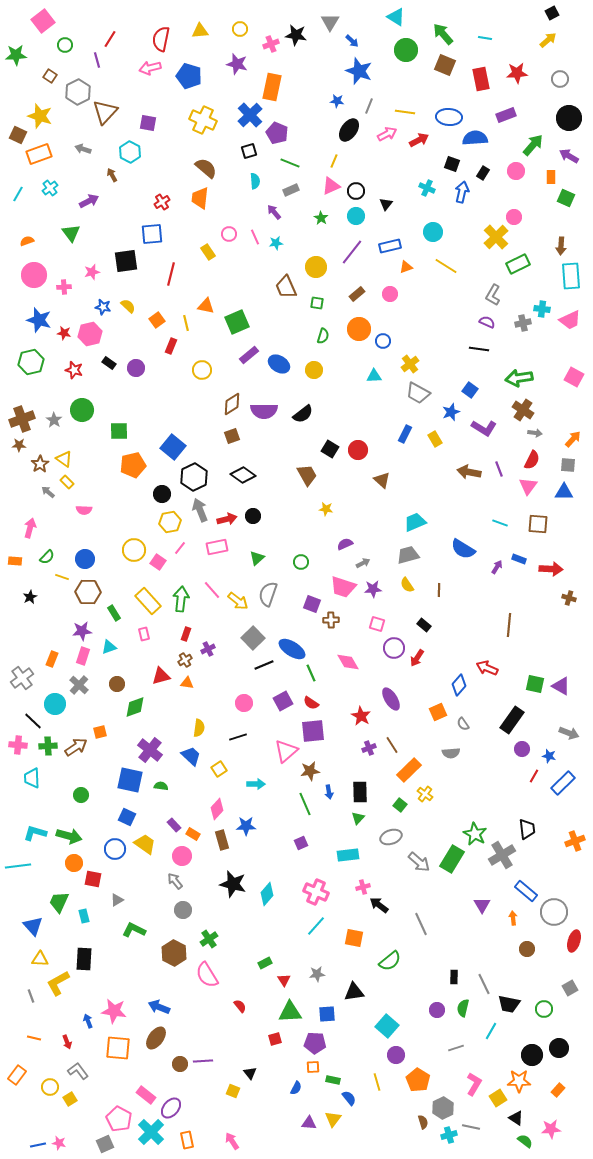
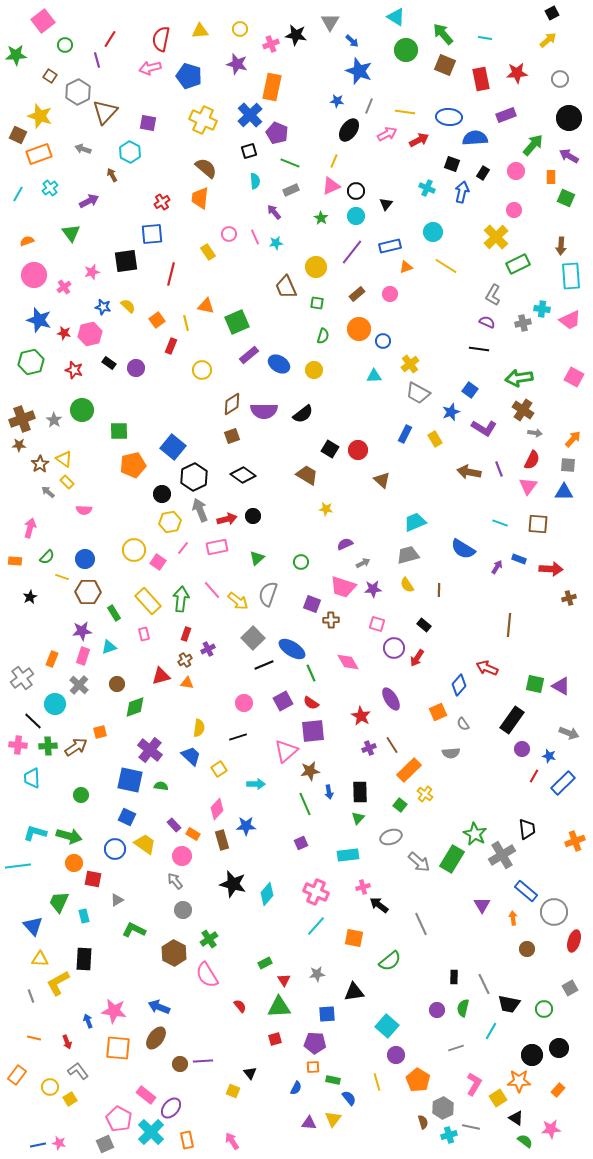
pink circle at (514, 217): moved 7 px up
pink cross at (64, 287): rotated 32 degrees counterclockwise
brown trapezoid at (307, 475): rotated 30 degrees counterclockwise
pink line at (180, 548): moved 3 px right
brown cross at (569, 598): rotated 32 degrees counterclockwise
green triangle at (290, 1012): moved 11 px left, 5 px up
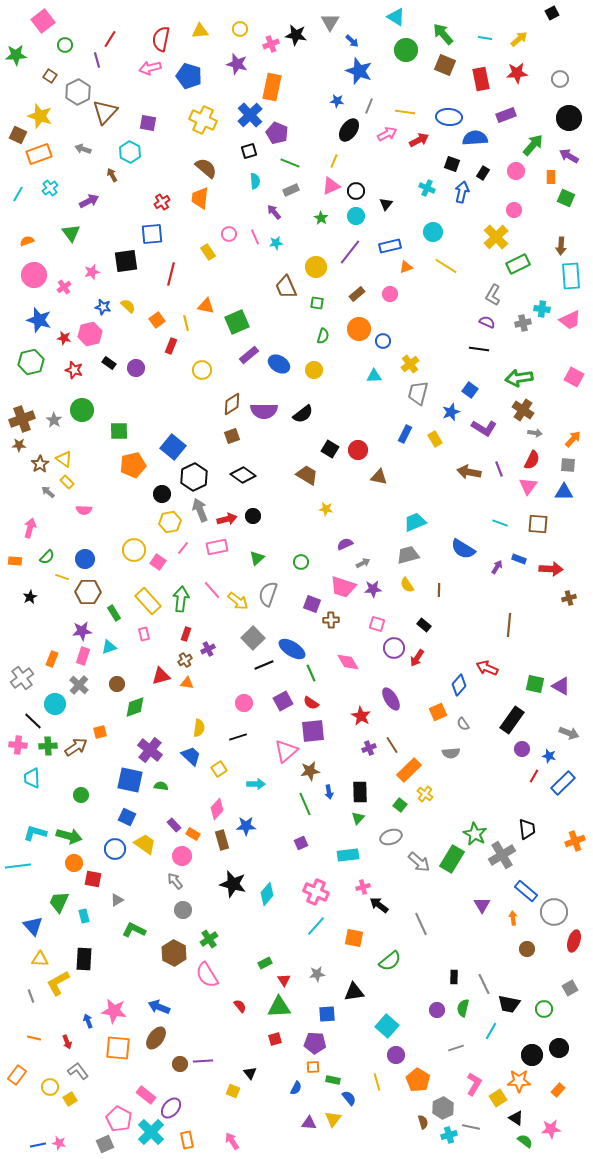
yellow arrow at (548, 40): moved 29 px left, 1 px up
purple line at (352, 252): moved 2 px left
red star at (64, 333): moved 5 px down
gray trapezoid at (418, 393): rotated 75 degrees clockwise
brown triangle at (382, 480): moved 3 px left, 3 px up; rotated 30 degrees counterclockwise
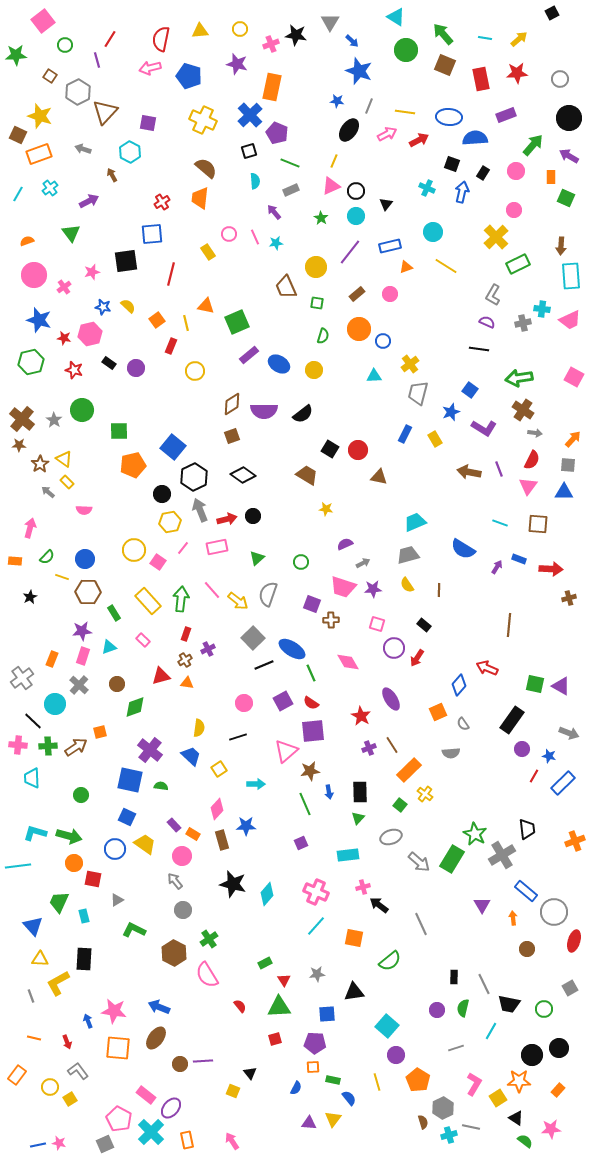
yellow circle at (202, 370): moved 7 px left, 1 px down
brown cross at (22, 419): rotated 30 degrees counterclockwise
pink rectangle at (144, 634): moved 1 px left, 6 px down; rotated 32 degrees counterclockwise
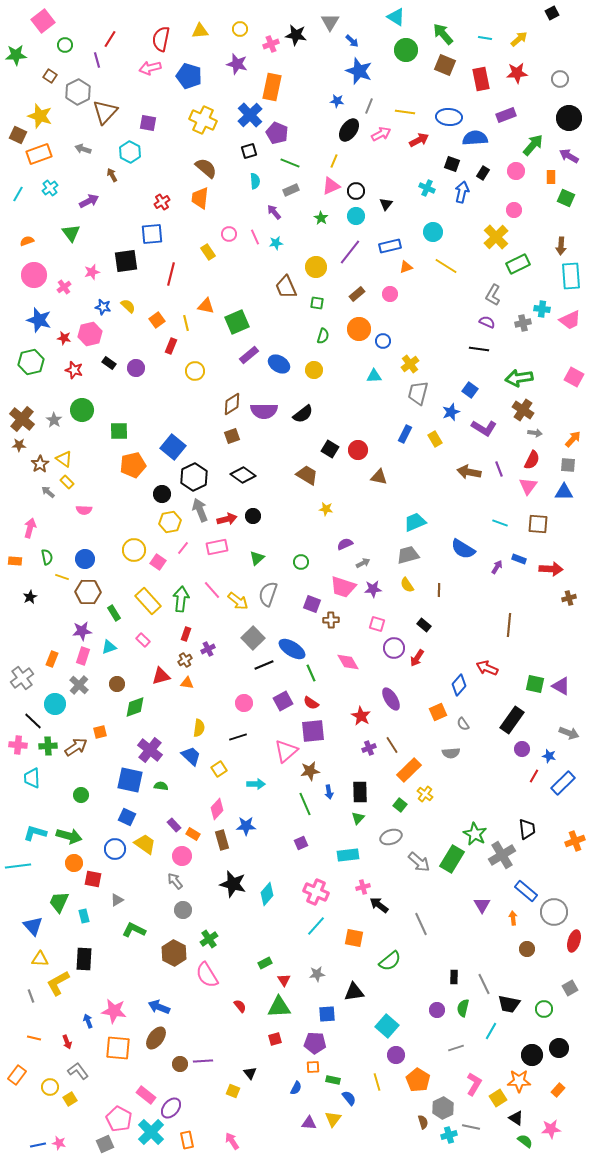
pink arrow at (387, 134): moved 6 px left
green semicircle at (47, 557): rotated 56 degrees counterclockwise
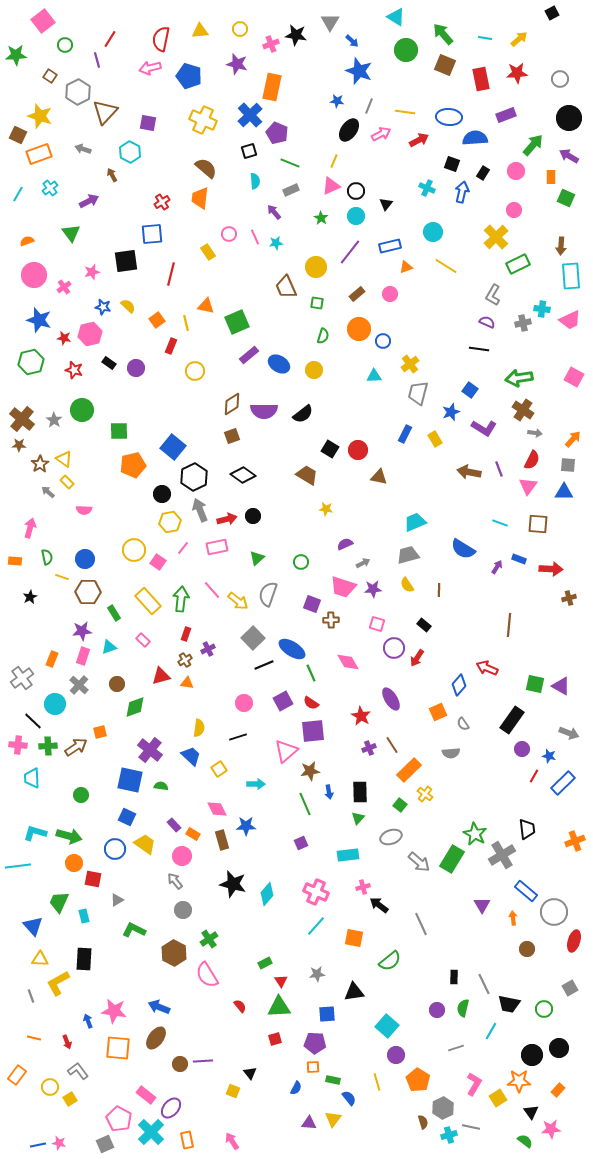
pink diamond at (217, 809): rotated 70 degrees counterclockwise
red triangle at (284, 980): moved 3 px left, 1 px down
black triangle at (516, 1118): moved 15 px right, 6 px up; rotated 21 degrees clockwise
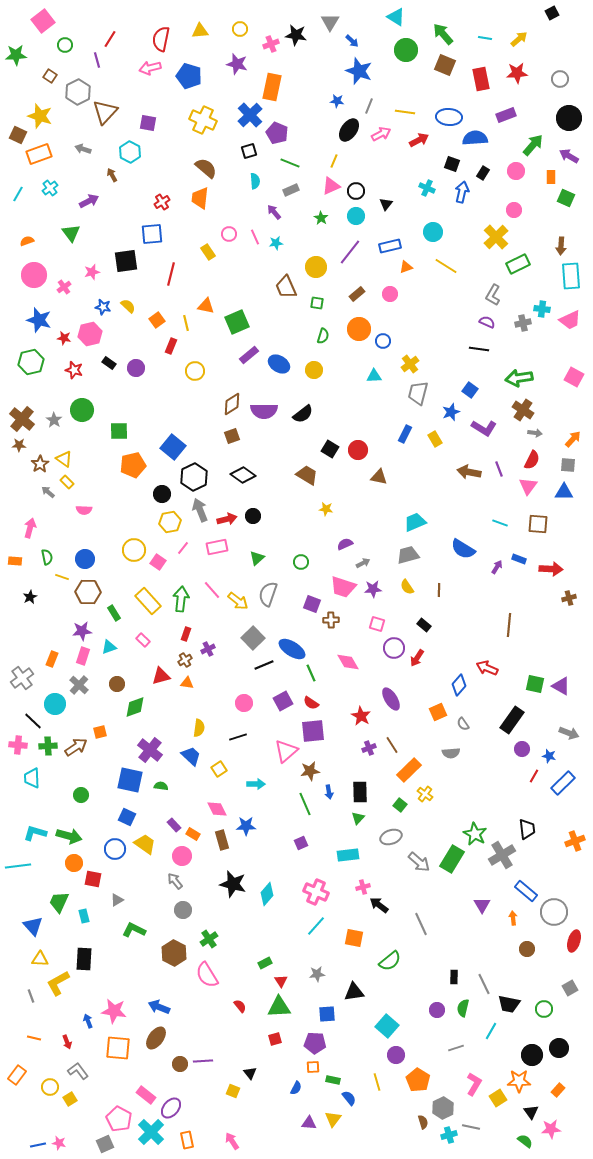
yellow semicircle at (407, 585): moved 2 px down
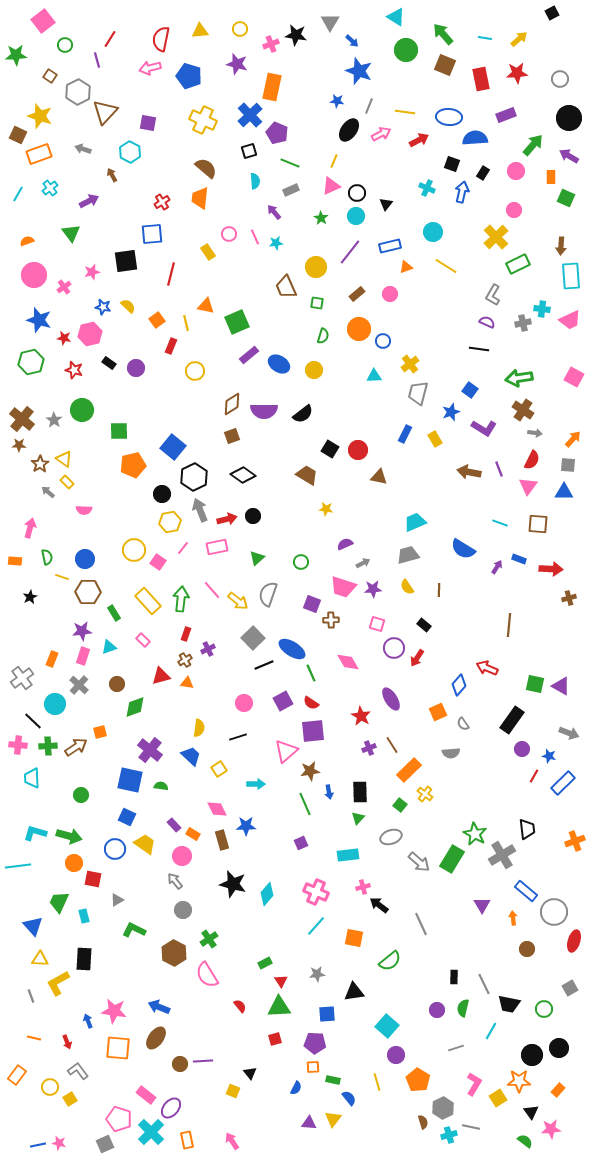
black circle at (356, 191): moved 1 px right, 2 px down
pink pentagon at (119, 1119): rotated 10 degrees counterclockwise
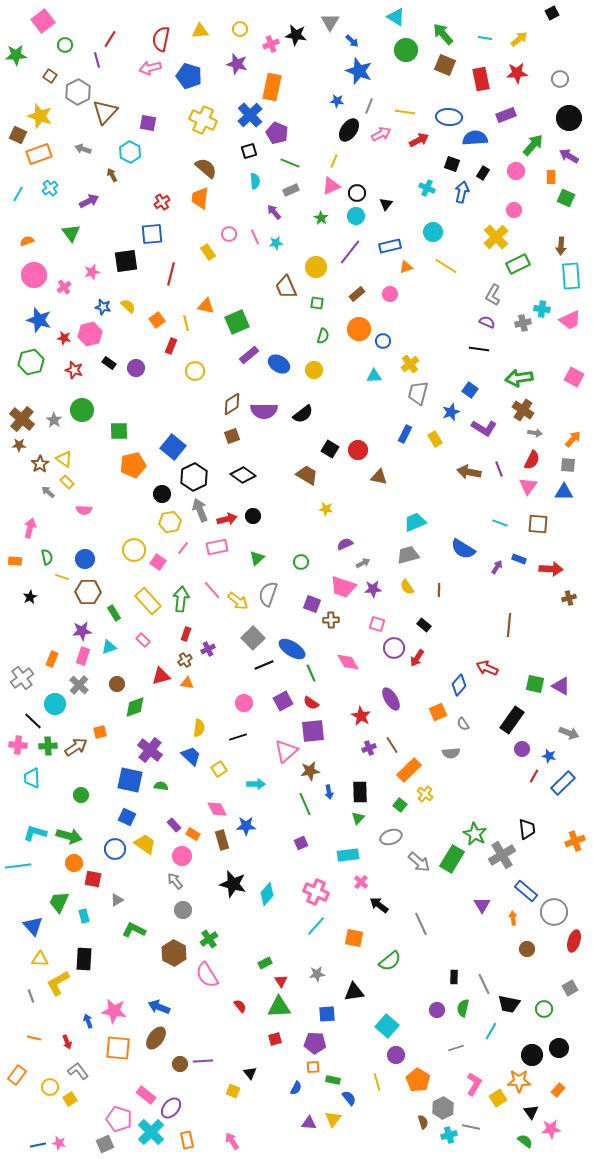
pink cross at (363, 887): moved 2 px left, 5 px up; rotated 32 degrees counterclockwise
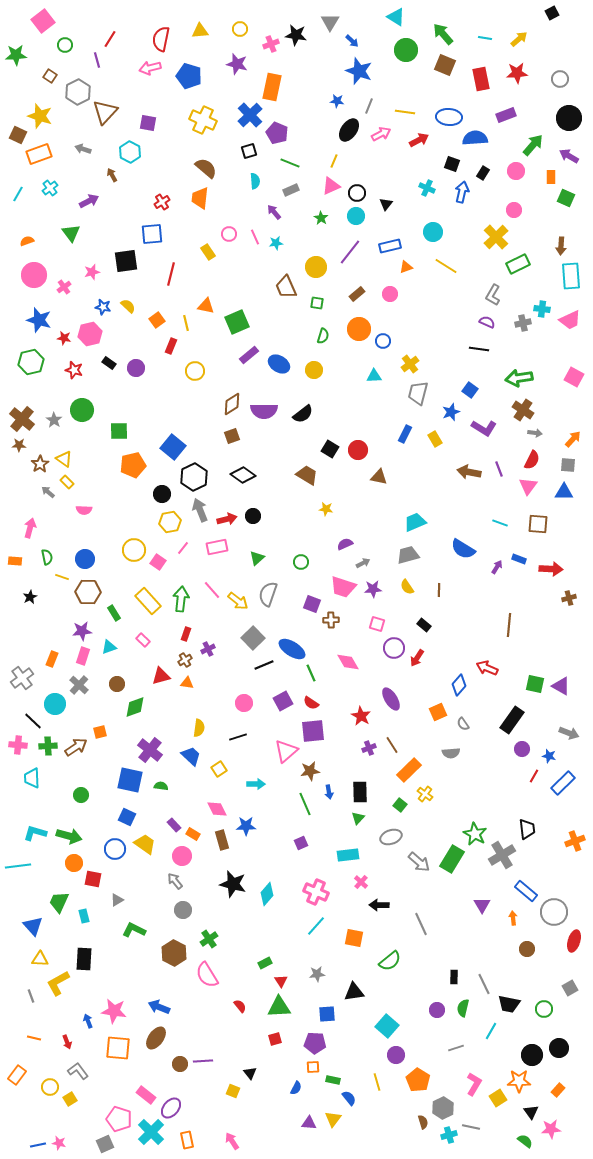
black arrow at (379, 905): rotated 36 degrees counterclockwise
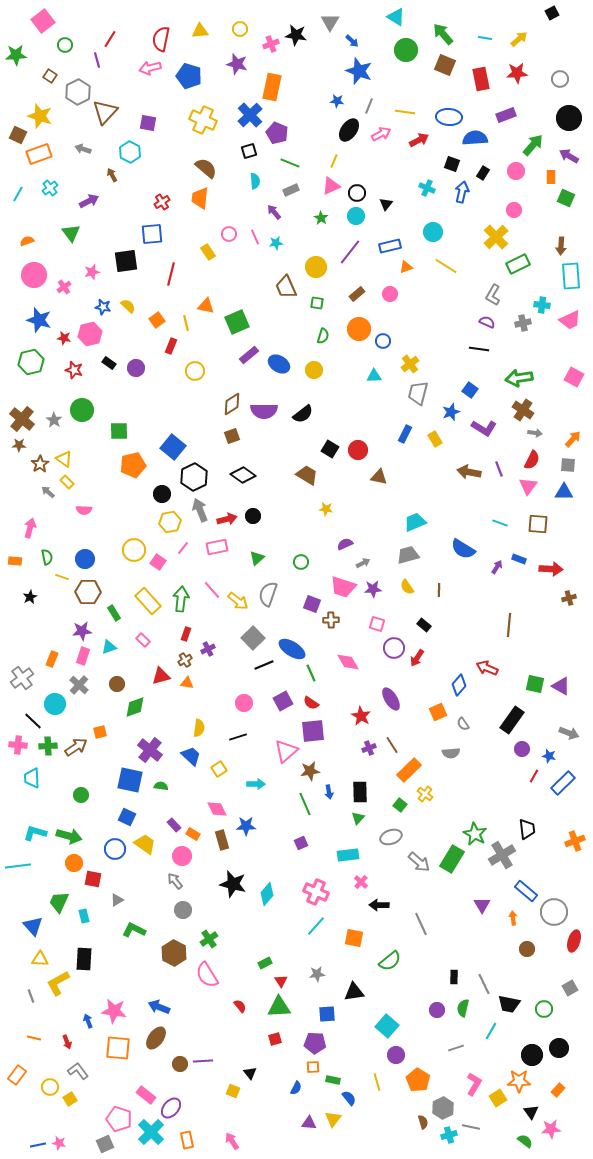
cyan cross at (542, 309): moved 4 px up
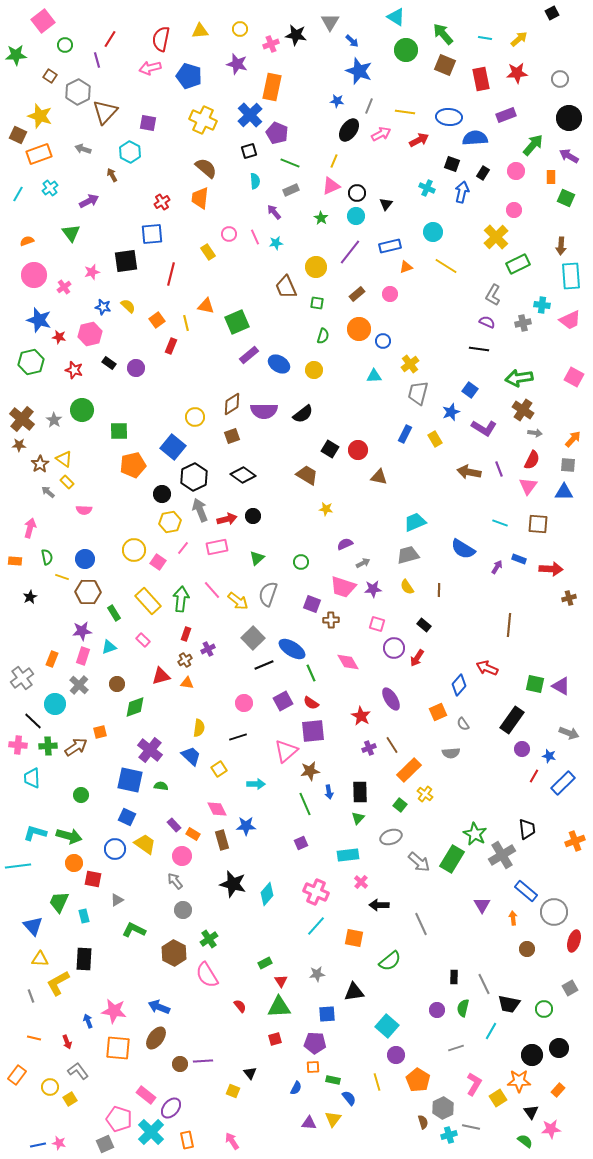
red star at (64, 338): moved 5 px left, 1 px up
yellow circle at (195, 371): moved 46 px down
